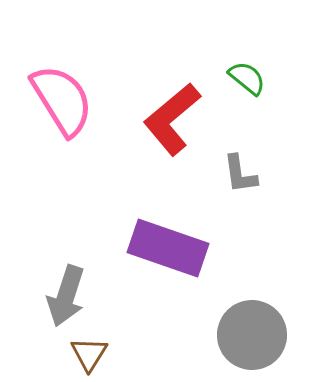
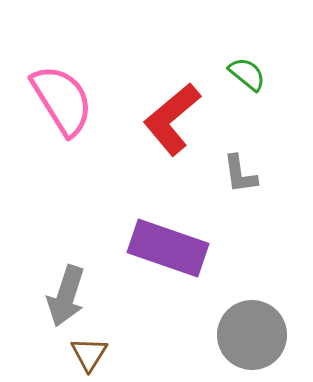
green semicircle: moved 4 px up
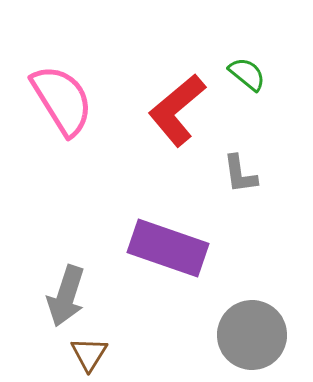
red L-shape: moved 5 px right, 9 px up
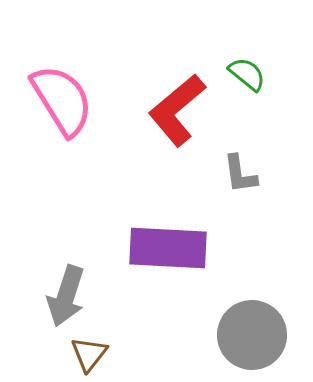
purple rectangle: rotated 16 degrees counterclockwise
brown triangle: rotated 6 degrees clockwise
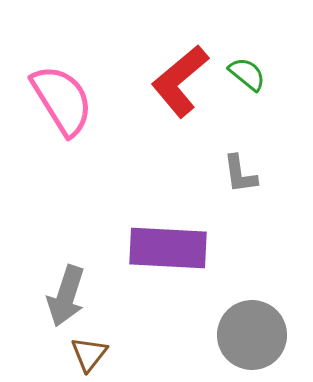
red L-shape: moved 3 px right, 29 px up
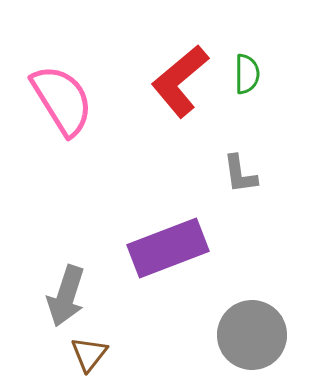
green semicircle: rotated 51 degrees clockwise
purple rectangle: rotated 24 degrees counterclockwise
